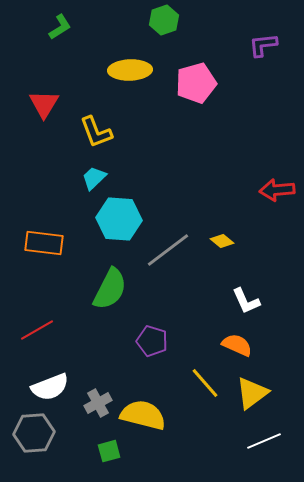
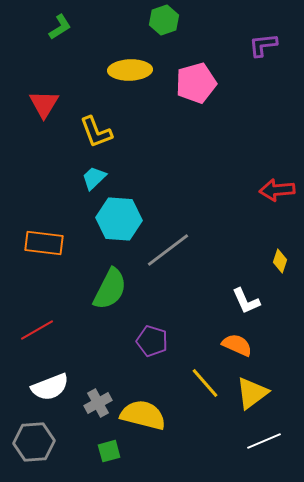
yellow diamond: moved 58 px right, 20 px down; rotated 70 degrees clockwise
gray hexagon: moved 9 px down
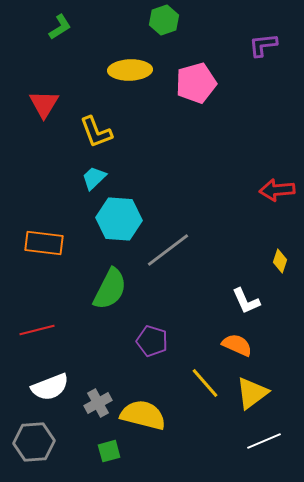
red line: rotated 16 degrees clockwise
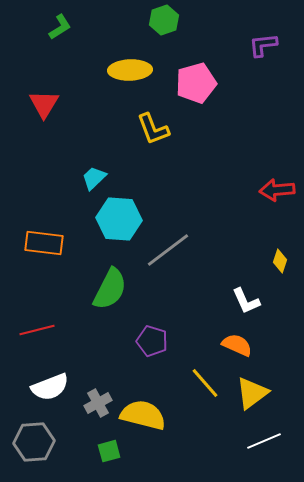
yellow L-shape: moved 57 px right, 3 px up
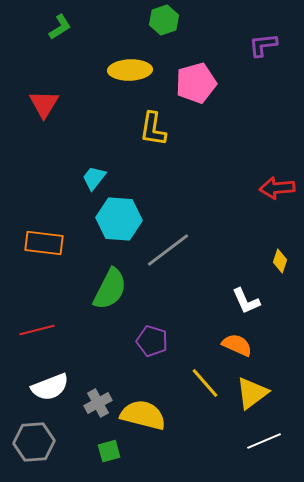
yellow L-shape: rotated 30 degrees clockwise
cyan trapezoid: rotated 8 degrees counterclockwise
red arrow: moved 2 px up
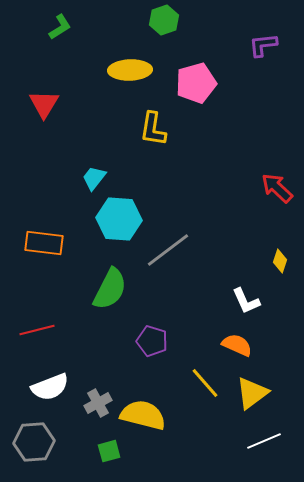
red arrow: rotated 48 degrees clockwise
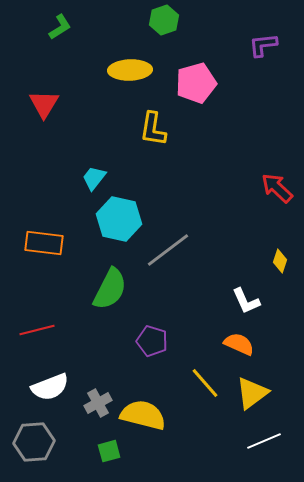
cyan hexagon: rotated 9 degrees clockwise
orange semicircle: moved 2 px right, 1 px up
